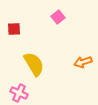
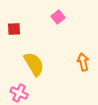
orange arrow: rotated 96 degrees clockwise
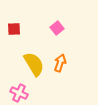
pink square: moved 1 px left, 11 px down
orange arrow: moved 23 px left, 1 px down; rotated 30 degrees clockwise
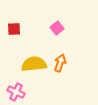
yellow semicircle: rotated 65 degrees counterclockwise
pink cross: moved 3 px left, 1 px up
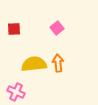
orange arrow: moved 2 px left; rotated 24 degrees counterclockwise
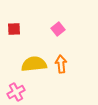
pink square: moved 1 px right, 1 px down
orange arrow: moved 3 px right, 1 px down
pink cross: rotated 36 degrees clockwise
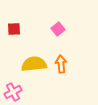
pink cross: moved 3 px left
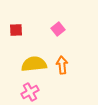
red square: moved 2 px right, 1 px down
orange arrow: moved 1 px right, 1 px down
pink cross: moved 17 px right
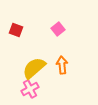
red square: rotated 24 degrees clockwise
yellow semicircle: moved 4 px down; rotated 35 degrees counterclockwise
pink cross: moved 3 px up
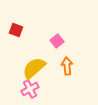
pink square: moved 1 px left, 12 px down
orange arrow: moved 5 px right, 1 px down
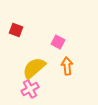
pink square: moved 1 px right, 1 px down; rotated 24 degrees counterclockwise
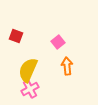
red square: moved 6 px down
pink square: rotated 24 degrees clockwise
yellow semicircle: moved 6 px left, 2 px down; rotated 25 degrees counterclockwise
